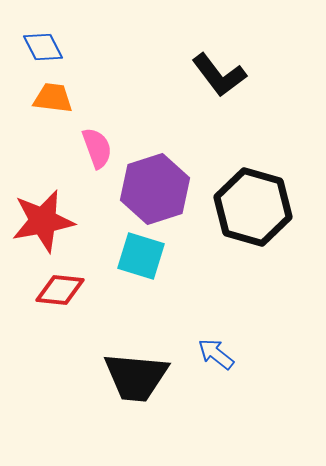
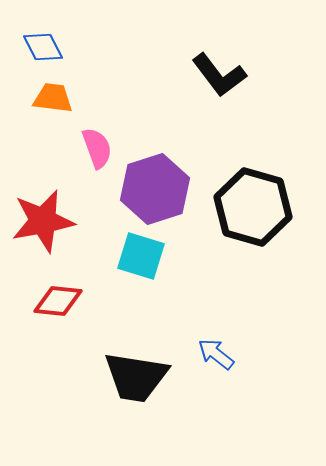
red diamond: moved 2 px left, 11 px down
black trapezoid: rotated 4 degrees clockwise
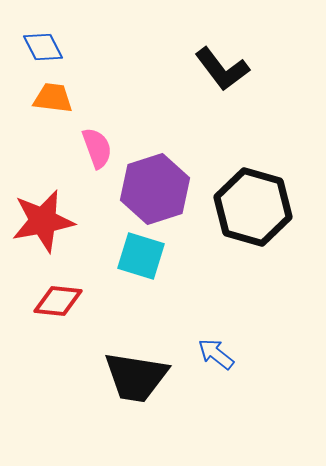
black L-shape: moved 3 px right, 6 px up
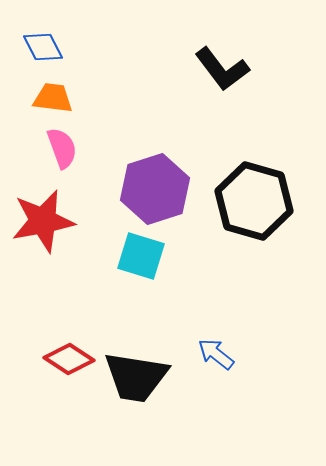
pink semicircle: moved 35 px left
black hexagon: moved 1 px right, 6 px up
red diamond: moved 11 px right, 58 px down; rotated 27 degrees clockwise
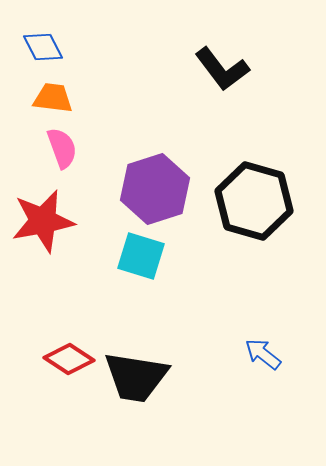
blue arrow: moved 47 px right
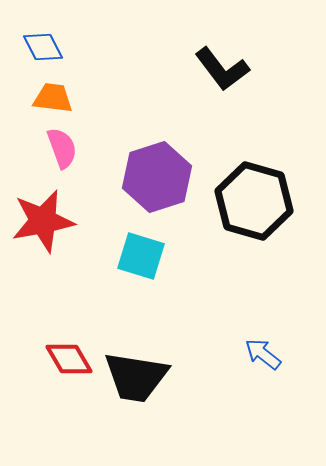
purple hexagon: moved 2 px right, 12 px up
red diamond: rotated 27 degrees clockwise
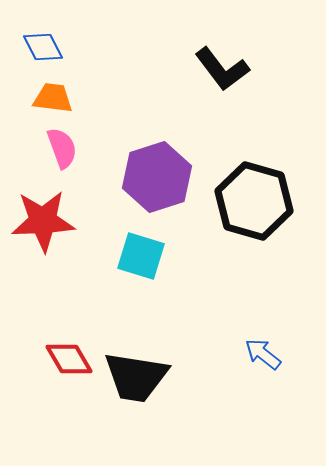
red star: rotated 8 degrees clockwise
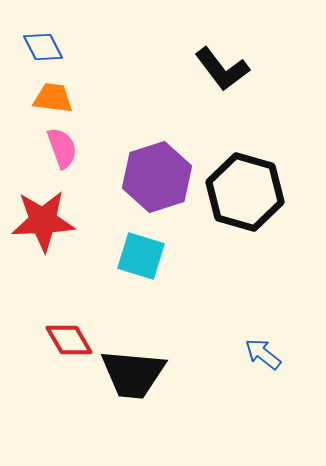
black hexagon: moved 9 px left, 9 px up
red diamond: moved 19 px up
black trapezoid: moved 3 px left, 3 px up; rotated 4 degrees counterclockwise
